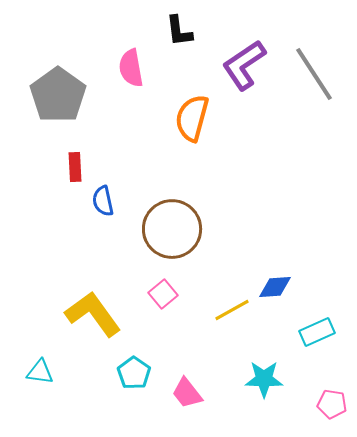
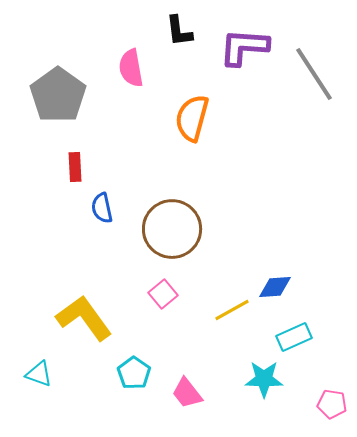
purple L-shape: moved 18 px up; rotated 38 degrees clockwise
blue semicircle: moved 1 px left, 7 px down
yellow L-shape: moved 9 px left, 4 px down
cyan rectangle: moved 23 px left, 5 px down
cyan triangle: moved 1 px left, 2 px down; rotated 12 degrees clockwise
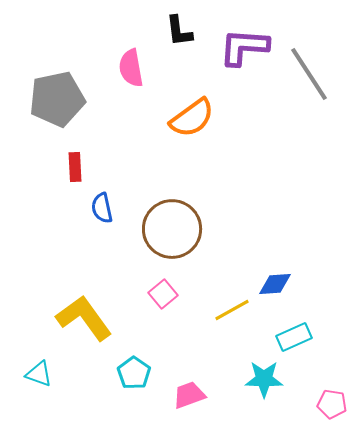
gray line: moved 5 px left
gray pentagon: moved 1 px left, 4 px down; rotated 24 degrees clockwise
orange semicircle: rotated 141 degrees counterclockwise
blue diamond: moved 3 px up
pink trapezoid: moved 2 px right, 2 px down; rotated 108 degrees clockwise
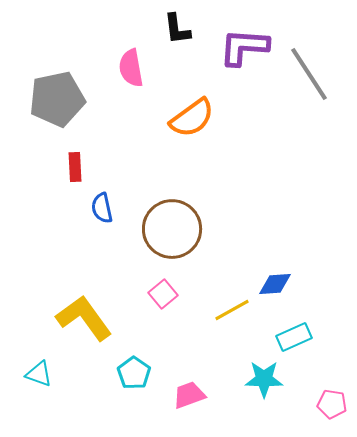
black L-shape: moved 2 px left, 2 px up
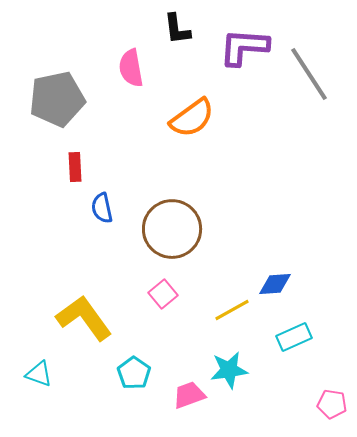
cyan star: moved 35 px left, 9 px up; rotated 9 degrees counterclockwise
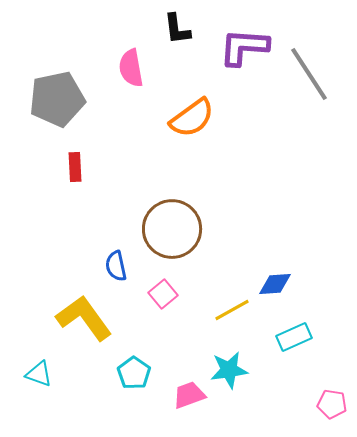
blue semicircle: moved 14 px right, 58 px down
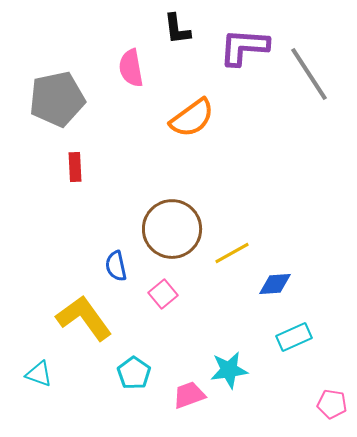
yellow line: moved 57 px up
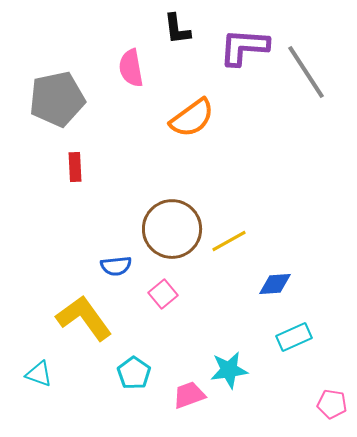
gray line: moved 3 px left, 2 px up
yellow line: moved 3 px left, 12 px up
blue semicircle: rotated 84 degrees counterclockwise
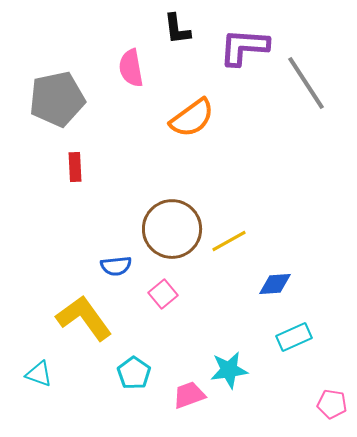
gray line: moved 11 px down
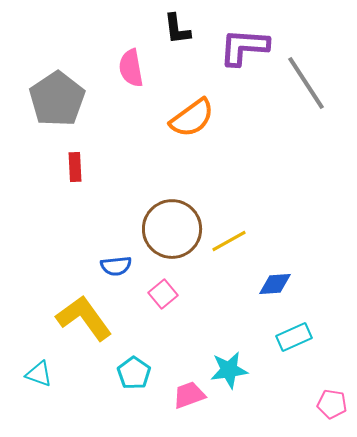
gray pentagon: rotated 22 degrees counterclockwise
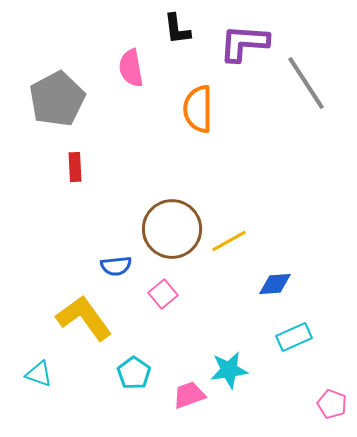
purple L-shape: moved 4 px up
gray pentagon: rotated 6 degrees clockwise
orange semicircle: moved 6 px right, 9 px up; rotated 126 degrees clockwise
pink pentagon: rotated 12 degrees clockwise
